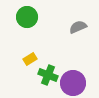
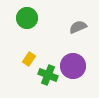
green circle: moved 1 px down
yellow rectangle: moved 1 px left; rotated 24 degrees counterclockwise
purple circle: moved 17 px up
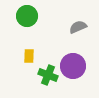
green circle: moved 2 px up
yellow rectangle: moved 3 px up; rotated 32 degrees counterclockwise
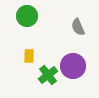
gray semicircle: rotated 90 degrees counterclockwise
green cross: rotated 30 degrees clockwise
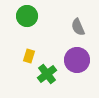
yellow rectangle: rotated 16 degrees clockwise
purple circle: moved 4 px right, 6 px up
green cross: moved 1 px left, 1 px up
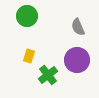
green cross: moved 1 px right, 1 px down
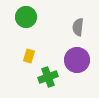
green circle: moved 1 px left, 1 px down
gray semicircle: rotated 30 degrees clockwise
green cross: moved 2 px down; rotated 18 degrees clockwise
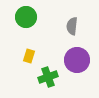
gray semicircle: moved 6 px left, 1 px up
